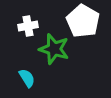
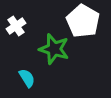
white cross: moved 12 px left; rotated 24 degrees counterclockwise
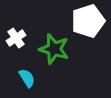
white pentagon: moved 5 px right; rotated 24 degrees clockwise
white cross: moved 12 px down
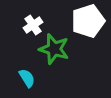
white cross: moved 17 px right, 13 px up
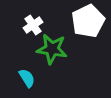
white pentagon: rotated 8 degrees counterclockwise
green star: moved 2 px left; rotated 8 degrees counterclockwise
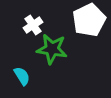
white pentagon: moved 1 px right, 1 px up
cyan semicircle: moved 5 px left, 2 px up
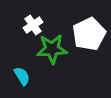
white pentagon: moved 14 px down
green star: rotated 12 degrees counterclockwise
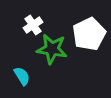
green star: rotated 12 degrees clockwise
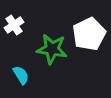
white cross: moved 19 px left
cyan semicircle: moved 1 px left, 1 px up
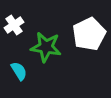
green star: moved 6 px left, 2 px up
cyan semicircle: moved 2 px left, 4 px up
